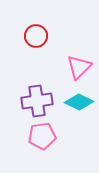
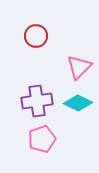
cyan diamond: moved 1 px left, 1 px down
pink pentagon: moved 3 px down; rotated 12 degrees counterclockwise
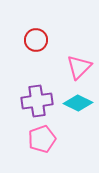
red circle: moved 4 px down
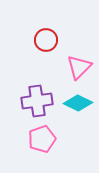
red circle: moved 10 px right
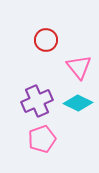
pink triangle: rotated 24 degrees counterclockwise
purple cross: rotated 16 degrees counterclockwise
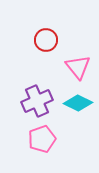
pink triangle: moved 1 px left
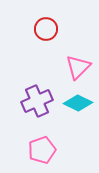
red circle: moved 11 px up
pink triangle: rotated 24 degrees clockwise
pink pentagon: moved 11 px down
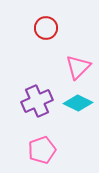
red circle: moved 1 px up
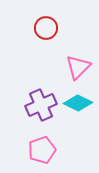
purple cross: moved 4 px right, 4 px down
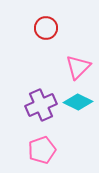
cyan diamond: moved 1 px up
